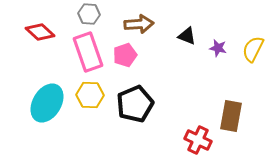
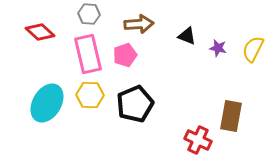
pink rectangle: moved 2 px down; rotated 6 degrees clockwise
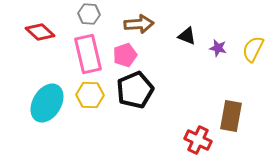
black pentagon: moved 14 px up
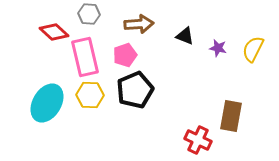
red diamond: moved 14 px right
black triangle: moved 2 px left
pink rectangle: moved 3 px left, 3 px down
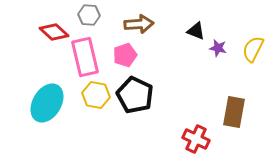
gray hexagon: moved 1 px down
black triangle: moved 11 px right, 5 px up
black pentagon: moved 5 px down; rotated 24 degrees counterclockwise
yellow hexagon: moved 6 px right; rotated 8 degrees clockwise
brown rectangle: moved 3 px right, 4 px up
red cross: moved 2 px left, 1 px up
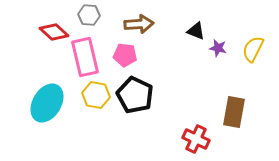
pink pentagon: rotated 25 degrees clockwise
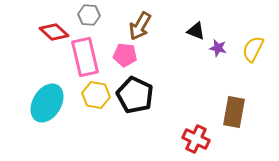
brown arrow: moved 1 px right, 2 px down; rotated 124 degrees clockwise
